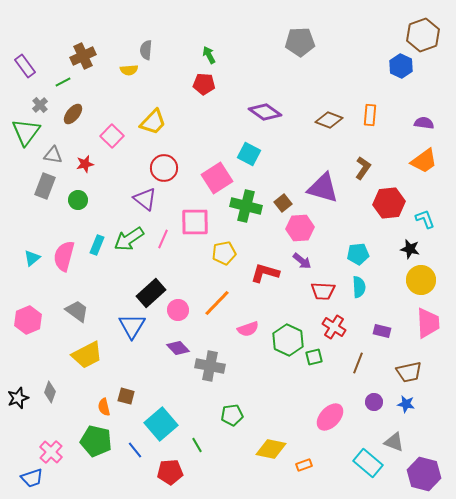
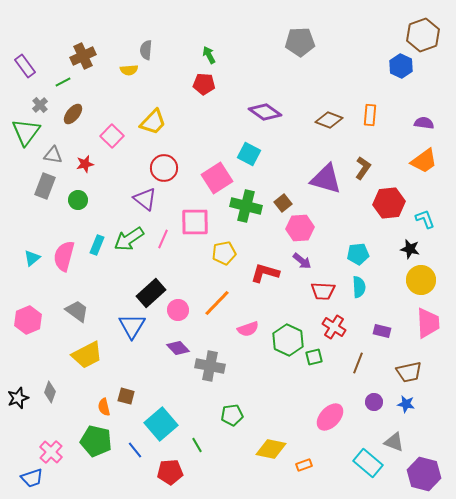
purple triangle at (323, 188): moved 3 px right, 9 px up
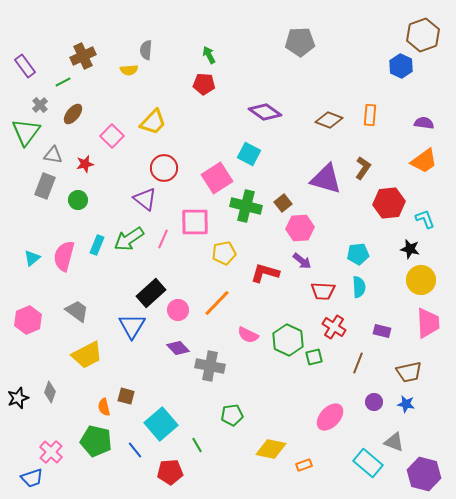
pink semicircle at (248, 329): moved 6 px down; rotated 45 degrees clockwise
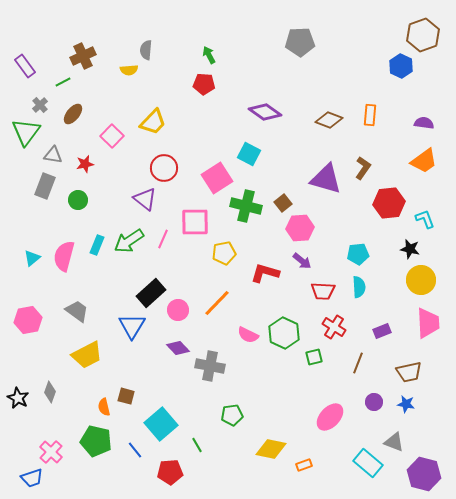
green arrow at (129, 239): moved 2 px down
pink hexagon at (28, 320): rotated 12 degrees clockwise
purple rectangle at (382, 331): rotated 36 degrees counterclockwise
green hexagon at (288, 340): moved 4 px left, 7 px up
black star at (18, 398): rotated 25 degrees counterclockwise
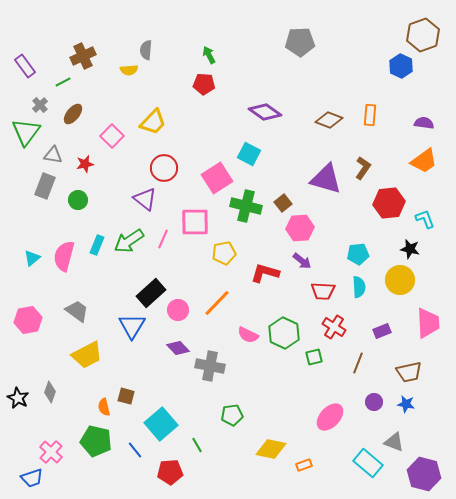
yellow circle at (421, 280): moved 21 px left
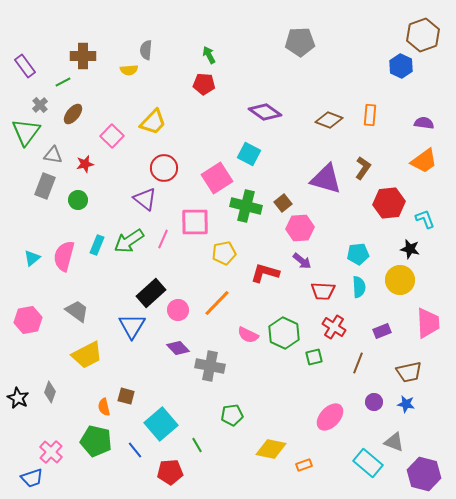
brown cross at (83, 56): rotated 25 degrees clockwise
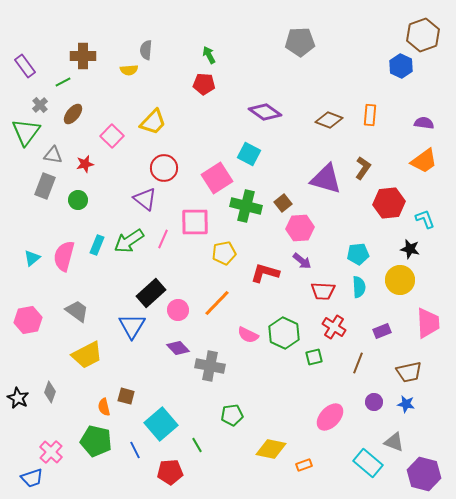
blue line at (135, 450): rotated 12 degrees clockwise
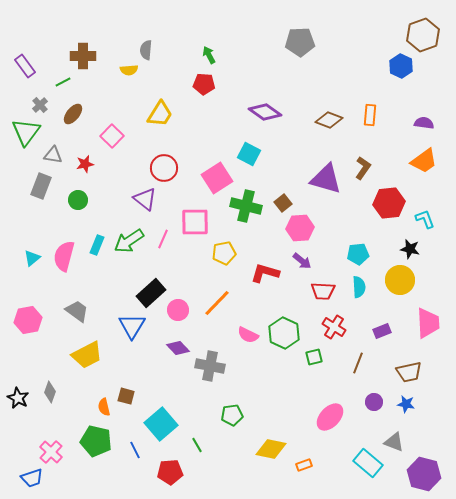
yellow trapezoid at (153, 122): moved 7 px right, 8 px up; rotated 12 degrees counterclockwise
gray rectangle at (45, 186): moved 4 px left
